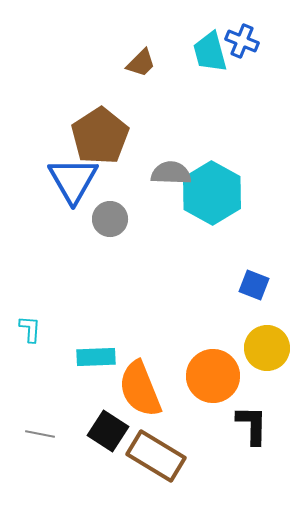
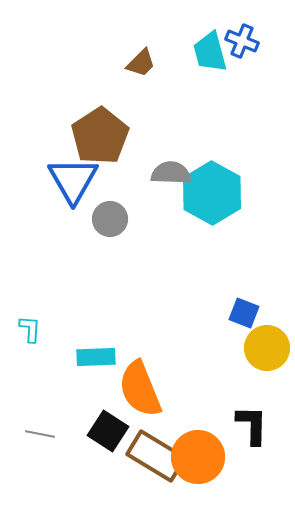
blue square: moved 10 px left, 28 px down
orange circle: moved 15 px left, 81 px down
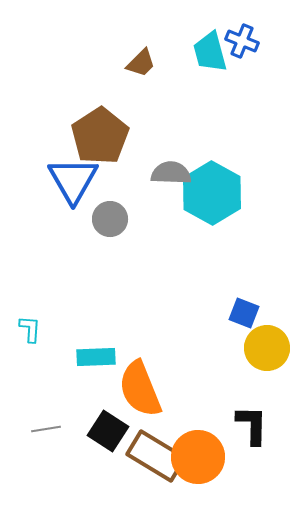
gray line: moved 6 px right, 5 px up; rotated 20 degrees counterclockwise
